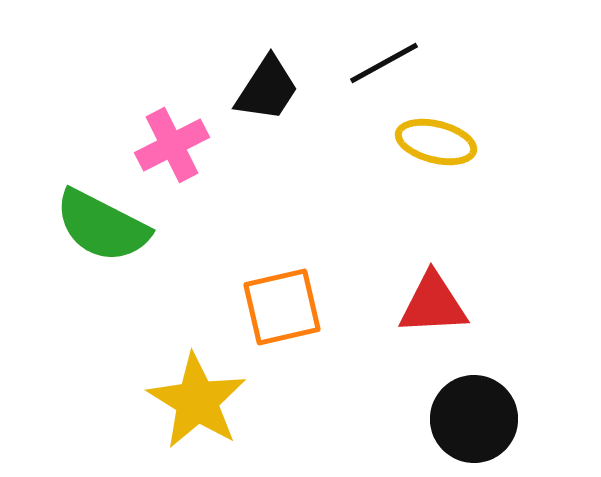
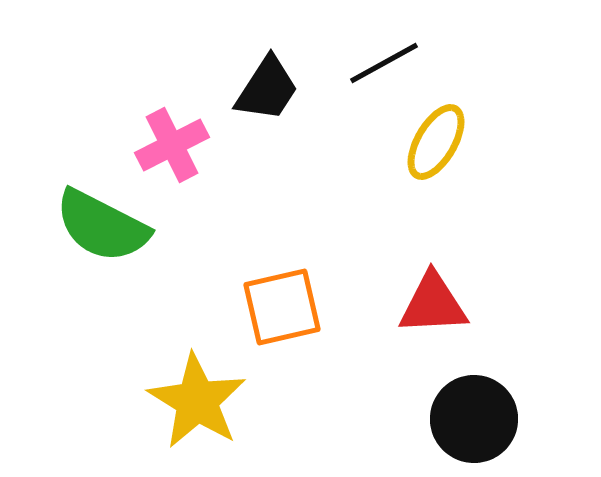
yellow ellipse: rotated 74 degrees counterclockwise
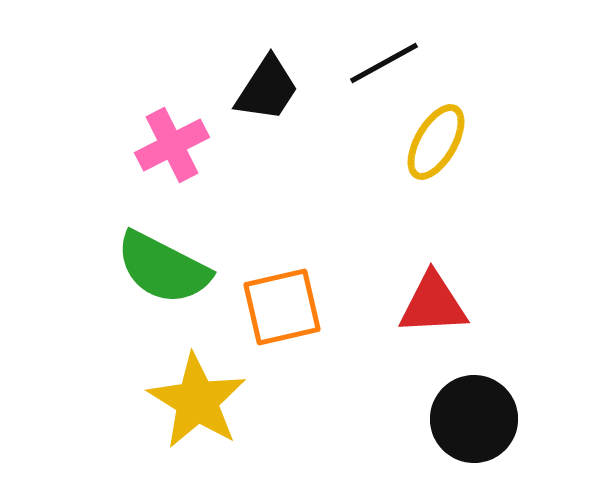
green semicircle: moved 61 px right, 42 px down
